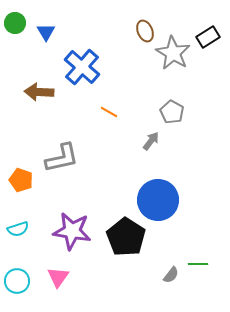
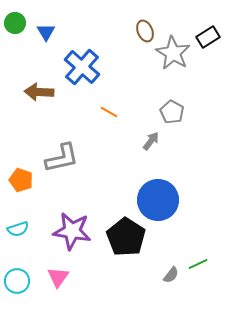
green line: rotated 24 degrees counterclockwise
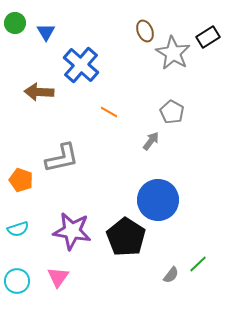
blue cross: moved 1 px left, 2 px up
green line: rotated 18 degrees counterclockwise
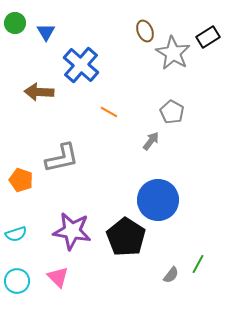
cyan semicircle: moved 2 px left, 5 px down
green line: rotated 18 degrees counterclockwise
pink triangle: rotated 20 degrees counterclockwise
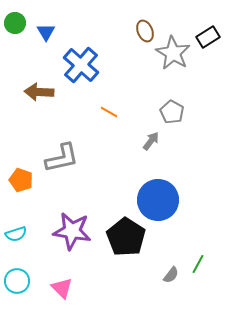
pink triangle: moved 4 px right, 11 px down
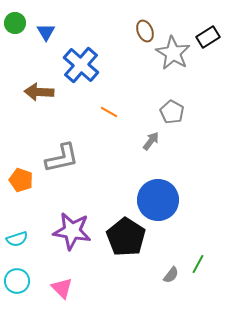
cyan semicircle: moved 1 px right, 5 px down
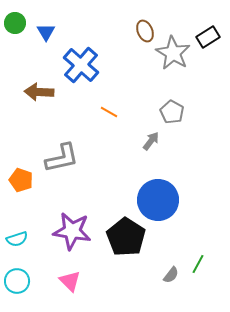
pink triangle: moved 8 px right, 7 px up
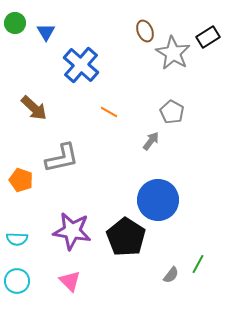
brown arrow: moved 5 px left, 16 px down; rotated 140 degrees counterclockwise
cyan semicircle: rotated 20 degrees clockwise
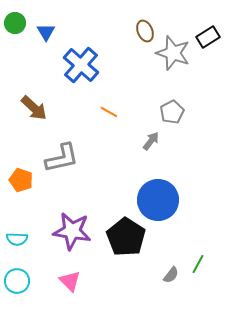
gray star: rotated 12 degrees counterclockwise
gray pentagon: rotated 15 degrees clockwise
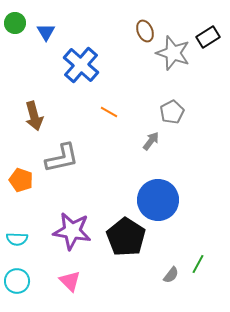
brown arrow: moved 8 px down; rotated 32 degrees clockwise
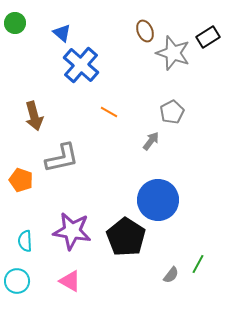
blue triangle: moved 16 px right, 1 px down; rotated 18 degrees counterclockwise
cyan semicircle: moved 8 px right, 2 px down; rotated 85 degrees clockwise
pink triangle: rotated 15 degrees counterclockwise
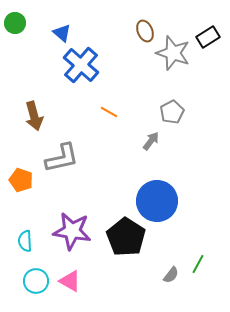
blue circle: moved 1 px left, 1 px down
cyan circle: moved 19 px right
